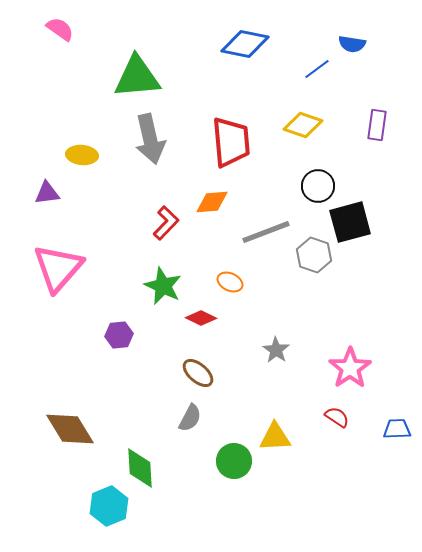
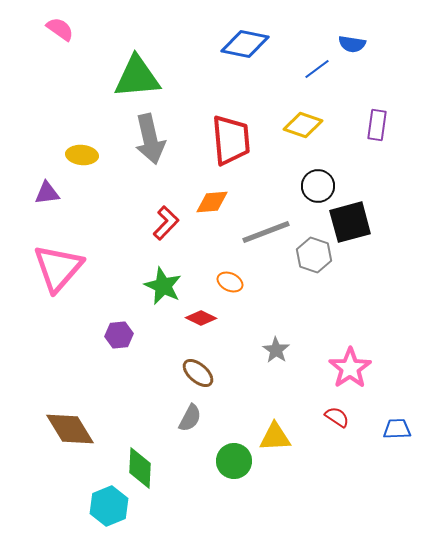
red trapezoid: moved 2 px up
green diamond: rotated 6 degrees clockwise
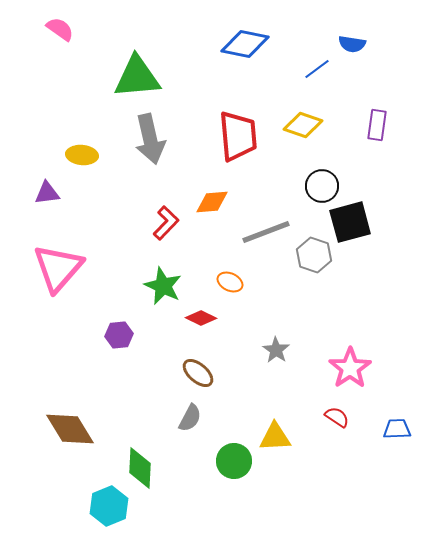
red trapezoid: moved 7 px right, 4 px up
black circle: moved 4 px right
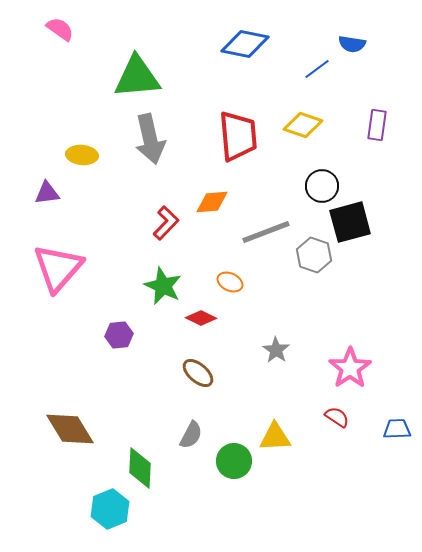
gray semicircle: moved 1 px right, 17 px down
cyan hexagon: moved 1 px right, 3 px down
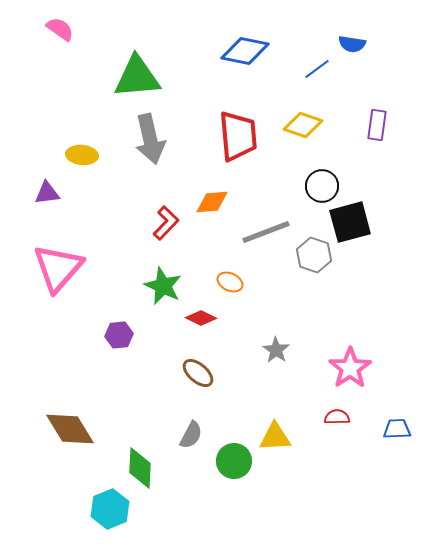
blue diamond: moved 7 px down
red semicircle: rotated 35 degrees counterclockwise
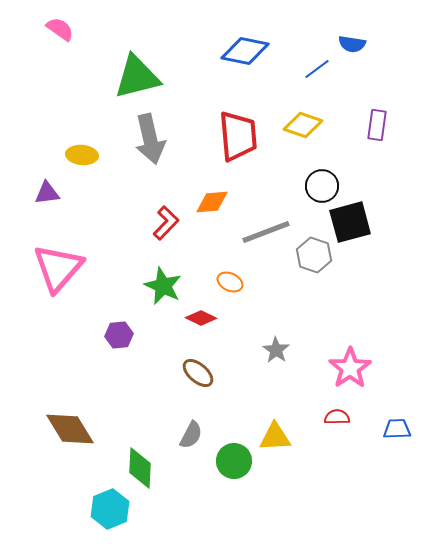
green triangle: rotated 9 degrees counterclockwise
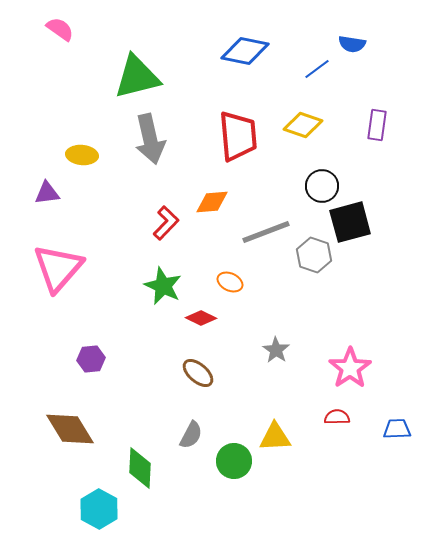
purple hexagon: moved 28 px left, 24 px down
cyan hexagon: moved 11 px left; rotated 9 degrees counterclockwise
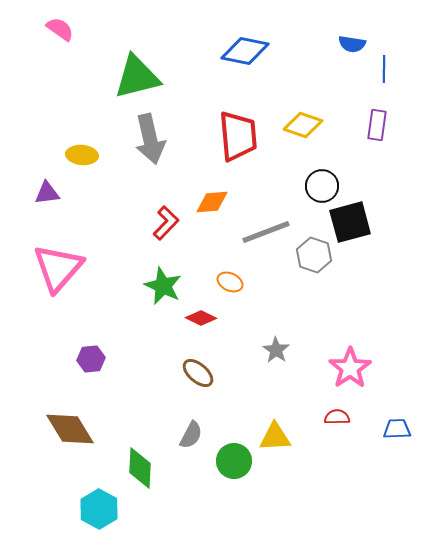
blue line: moved 67 px right; rotated 52 degrees counterclockwise
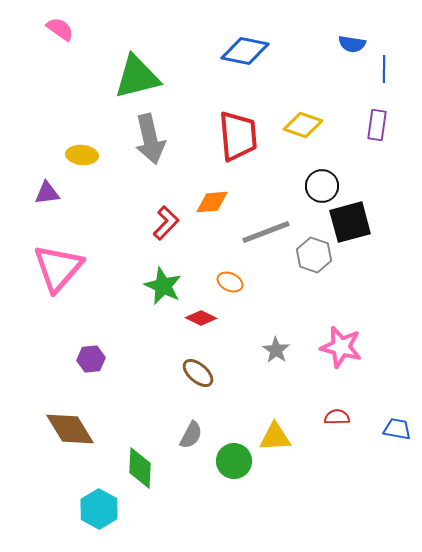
pink star: moved 9 px left, 21 px up; rotated 24 degrees counterclockwise
blue trapezoid: rotated 12 degrees clockwise
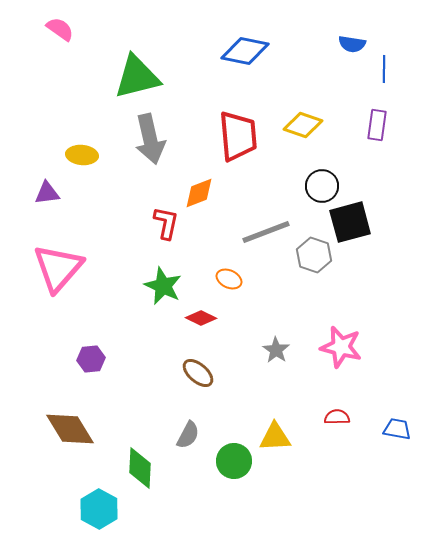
orange diamond: moved 13 px left, 9 px up; rotated 16 degrees counterclockwise
red L-shape: rotated 32 degrees counterclockwise
orange ellipse: moved 1 px left, 3 px up
gray semicircle: moved 3 px left
